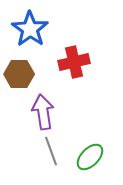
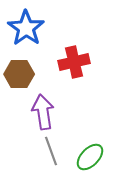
blue star: moved 4 px left, 1 px up
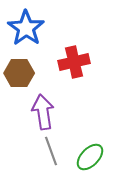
brown hexagon: moved 1 px up
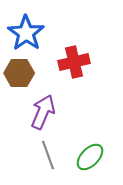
blue star: moved 5 px down
purple arrow: rotated 32 degrees clockwise
gray line: moved 3 px left, 4 px down
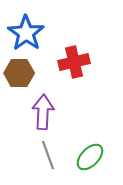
purple arrow: rotated 20 degrees counterclockwise
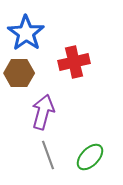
purple arrow: rotated 12 degrees clockwise
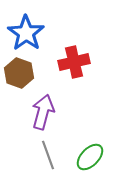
brown hexagon: rotated 20 degrees clockwise
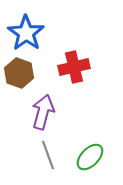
red cross: moved 5 px down
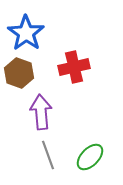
purple arrow: moved 2 px left; rotated 20 degrees counterclockwise
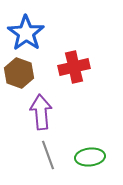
green ellipse: rotated 40 degrees clockwise
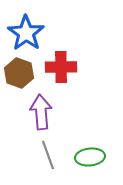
red cross: moved 13 px left; rotated 12 degrees clockwise
